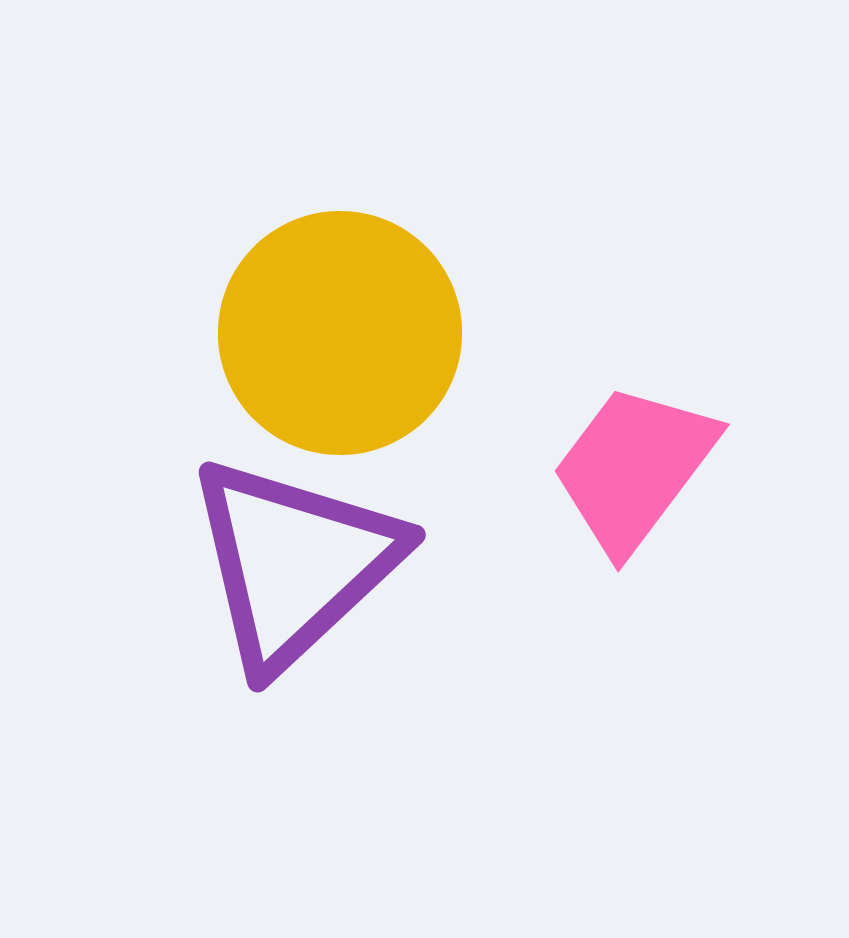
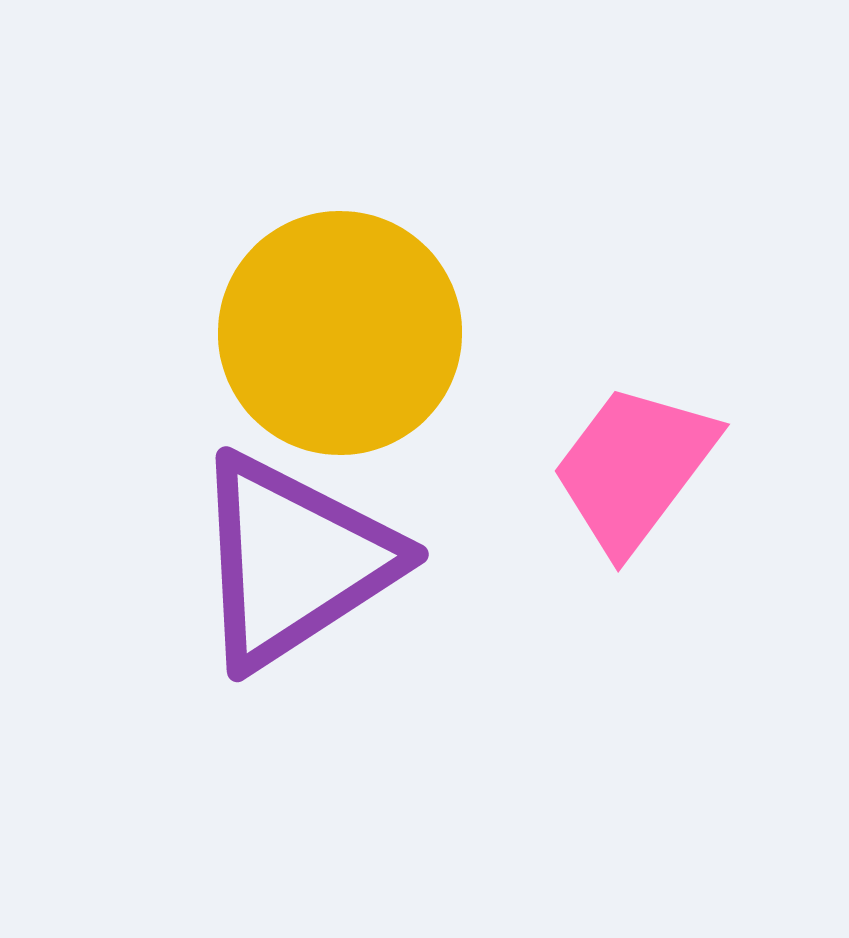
purple triangle: moved 2 px up; rotated 10 degrees clockwise
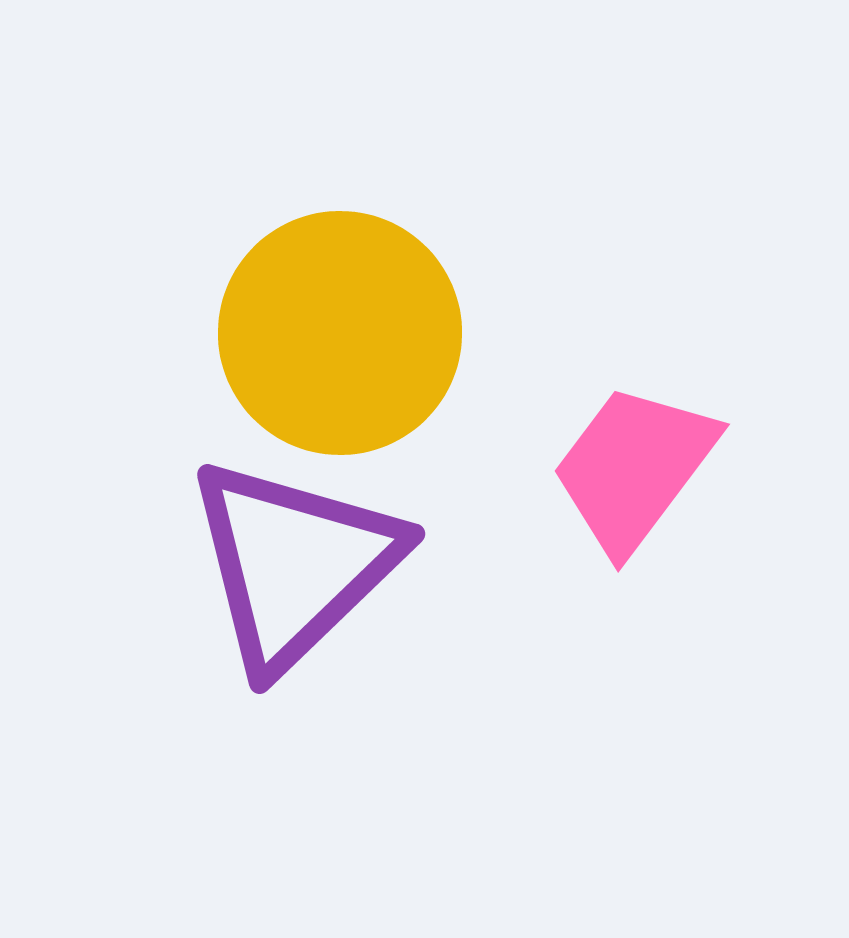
purple triangle: moved 3 px down; rotated 11 degrees counterclockwise
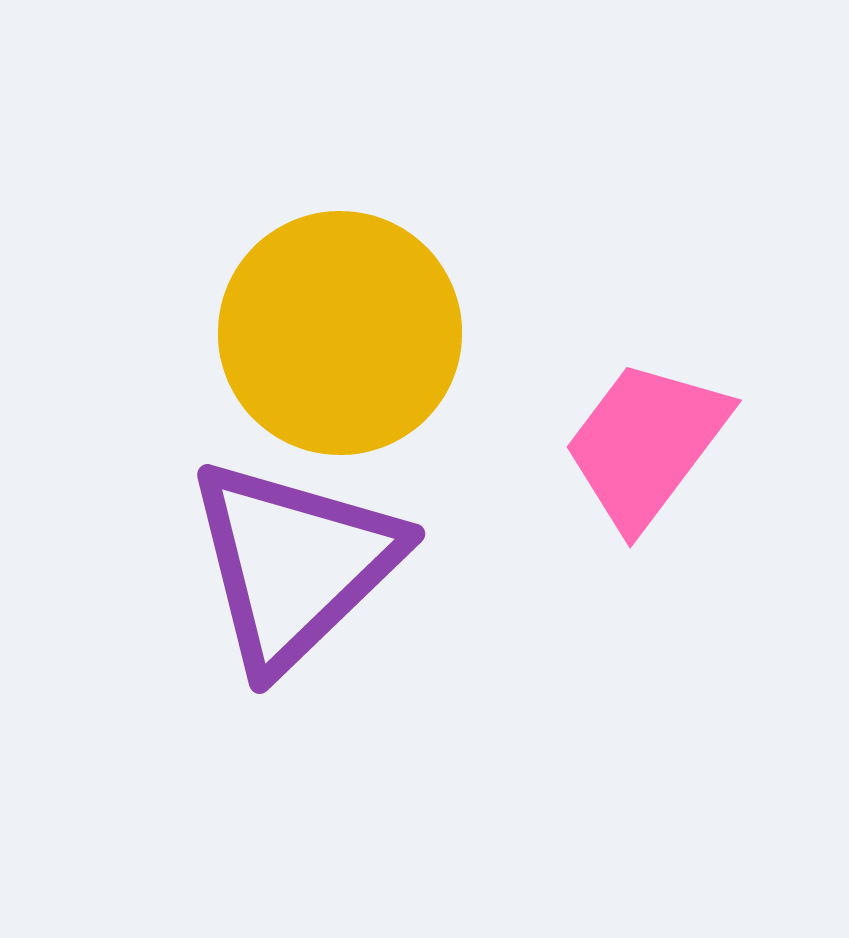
pink trapezoid: moved 12 px right, 24 px up
